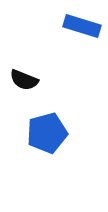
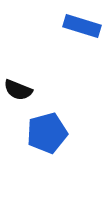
black semicircle: moved 6 px left, 10 px down
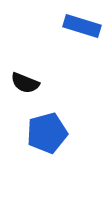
black semicircle: moved 7 px right, 7 px up
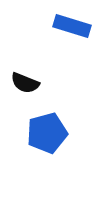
blue rectangle: moved 10 px left
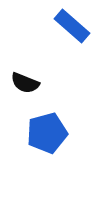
blue rectangle: rotated 24 degrees clockwise
